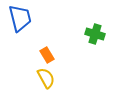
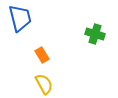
orange rectangle: moved 5 px left
yellow semicircle: moved 2 px left, 6 px down
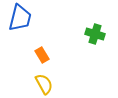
blue trapezoid: rotated 28 degrees clockwise
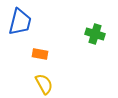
blue trapezoid: moved 4 px down
orange rectangle: moved 2 px left, 1 px up; rotated 49 degrees counterclockwise
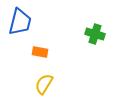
orange rectangle: moved 2 px up
yellow semicircle: rotated 120 degrees counterclockwise
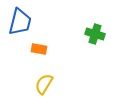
orange rectangle: moved 1 px left, 3 px up
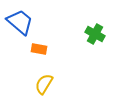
blue trapezoid: rotated 64 degrees counterclockwise
green cross: rotated 12 degrees clockwise
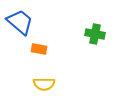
green cross: rotated 18 degrees counterclockwise
yellow semicircle: rotated 120 degrees counterclockwise
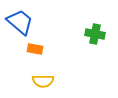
orange rectangle: moved 4 px left
yellow semicircle: moved 1 px left, 3 px up
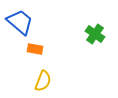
green cross: rotated 24 degrees clockwise
yellow semicircle: rotated 70 degrees counterclockwise
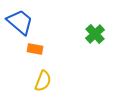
green cross: rotated 12 degrees clockwise
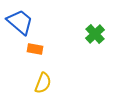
yellow semicircle: moved 2 px down
